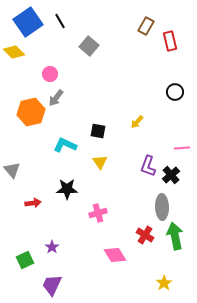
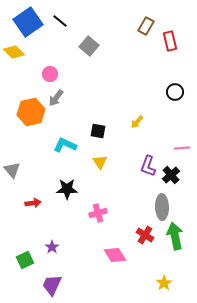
black line: rotated 21 degrees counterclockwise
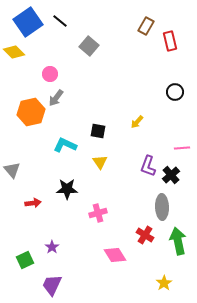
green arrow: moved 3 px right, 5 px down
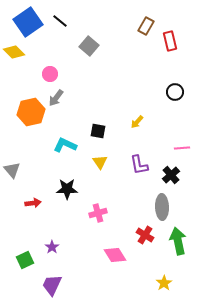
purple L-shape: moved 9 px left, 1 px up; rotated 30 degrees counterclockwise
